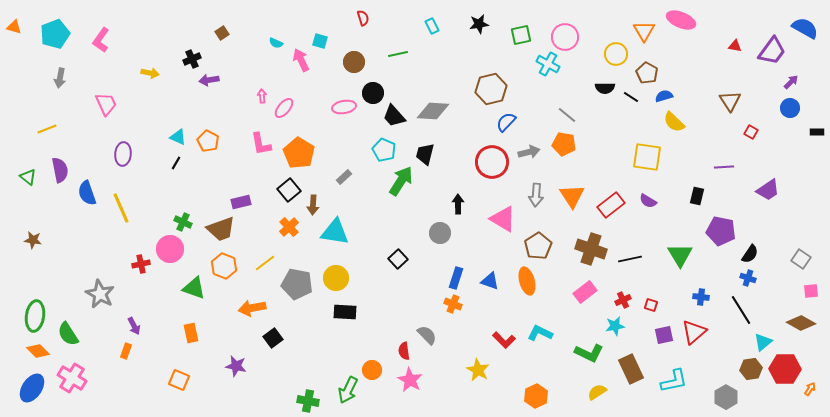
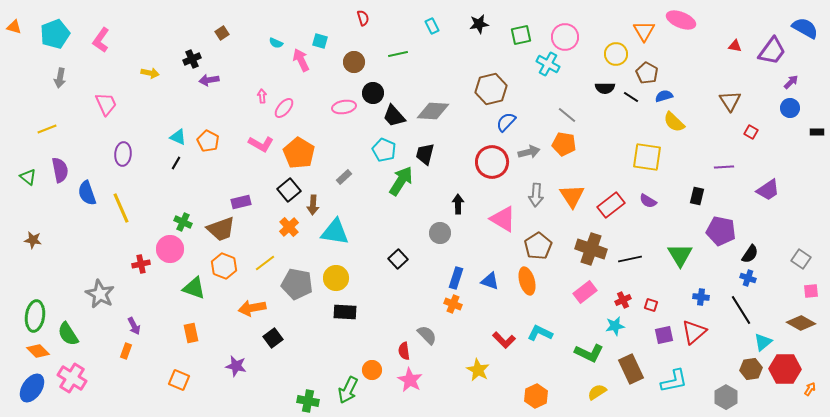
pink L-shape at (261, 144): rotated 50 degrees counterclockwise
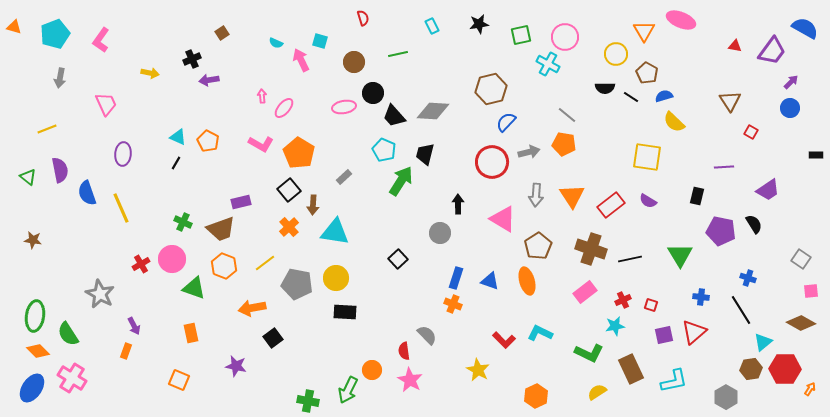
black rectangle at (817, 132): moved 1 px left, 23 px down
pink circle at (170, 249): moved 2 px right, 10 px down
black semicircle at (750, 254): moved 4 px right, 30 px up; rotated 66 degrees counterclockwise
red cross at (141, 264): rotated 18 degrees counterclockwise
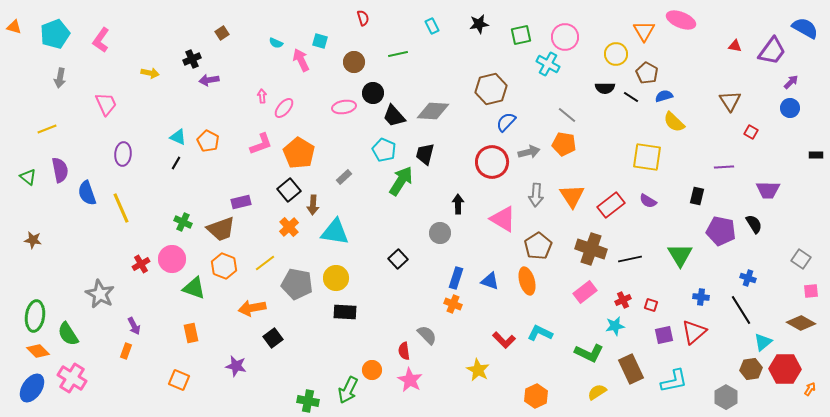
pink L-shape at (261, 144): rotated 50 degrees counterclockwise
purple trapezoid at (768, 190): rotated 35 degrees clockwise
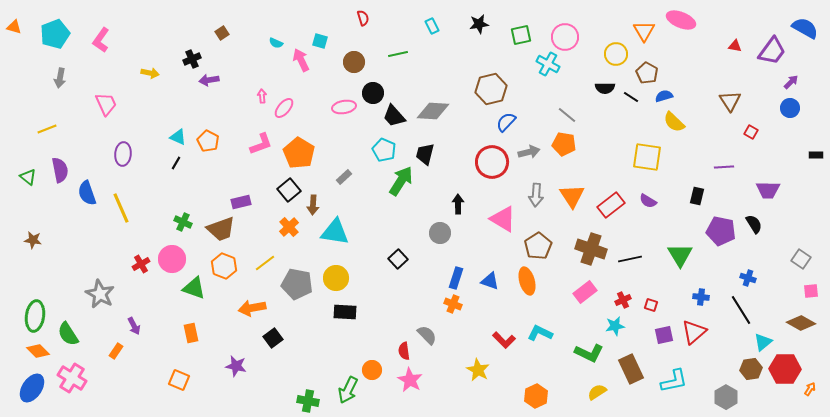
orange rectangle at (126, 351): moved 10 px left; rotated 14 degrees clockwise
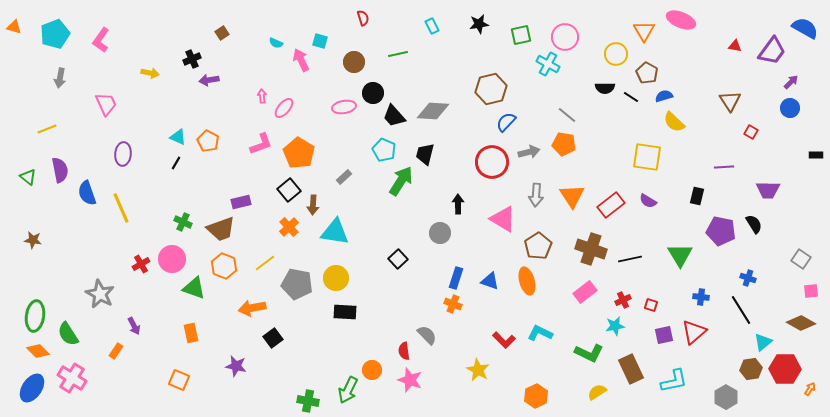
pink star at (410, 380): rotated 10 degrees counterclockwise
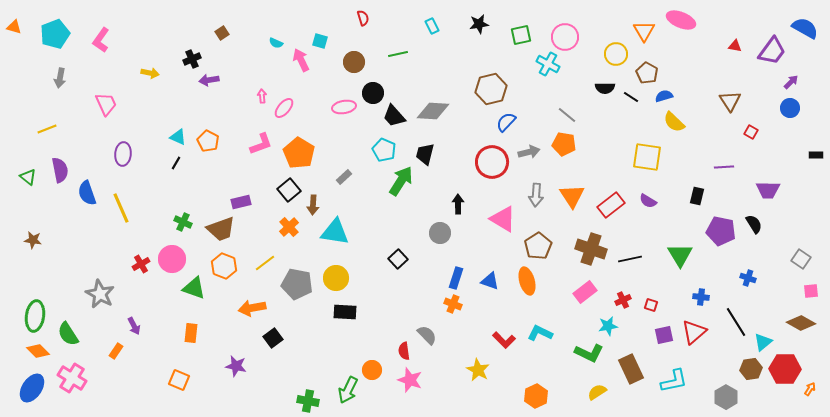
black line at (741, 310): moved 5 px left, 12 px down
cyan star at (615, 326): moved 7 px left
orange rectangle at (191, 333): rotated 18 degrees clockwise
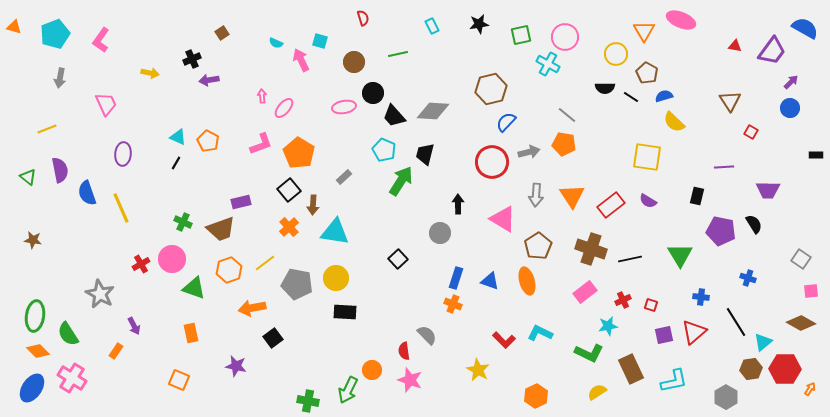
orange hexagon at (224, 266): moved 5 px right, 4 px down; rotated 20 degrees clockwise
orange rectangle at (191, 333): rotated 18 degrees counterclockwise
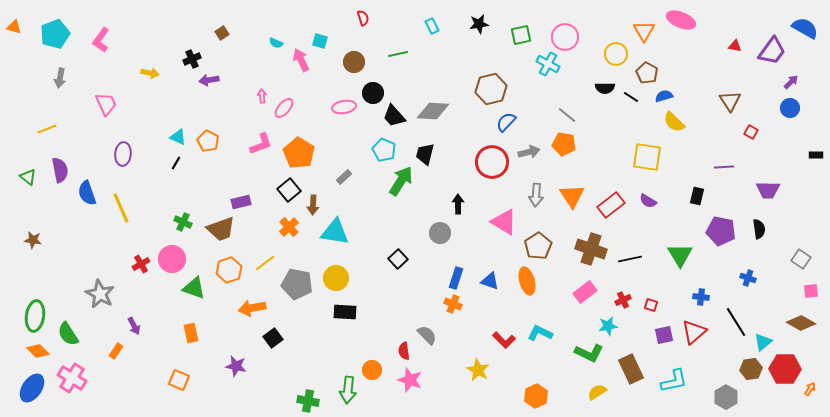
pink triangle at (503, 219): moved 1 px right, 3 px down
black semicircle at (754, 224): moved 5 px right, 5 px down; rotated 24 degrees clockwise
green arrow at (348, 390): rotated 20 degrees counterclockwise
